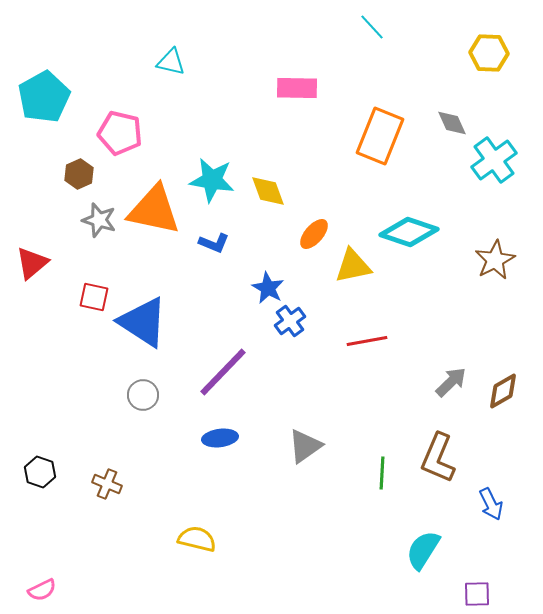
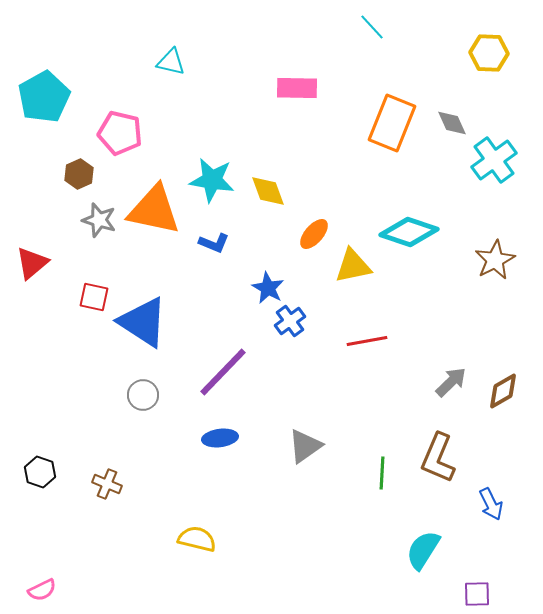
orange rectangle: moved 12 px right, 13 px up
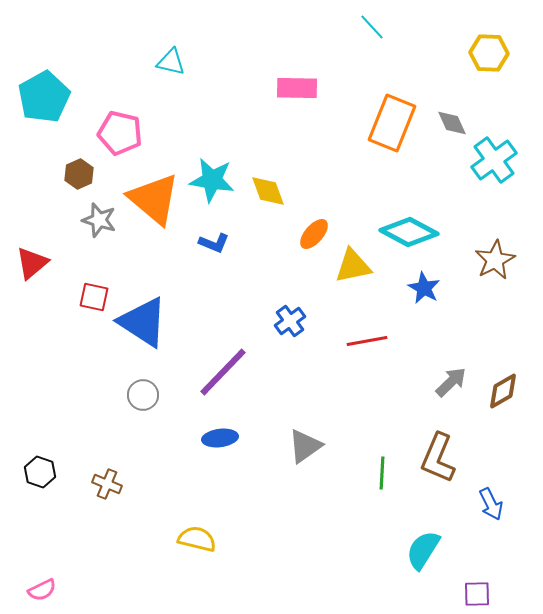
orange triangle: moved 11 px up; rotated 28 degrees clockwise
cyan diamond: rotated 10 degrees clockwise
blue star: moved 156 px right
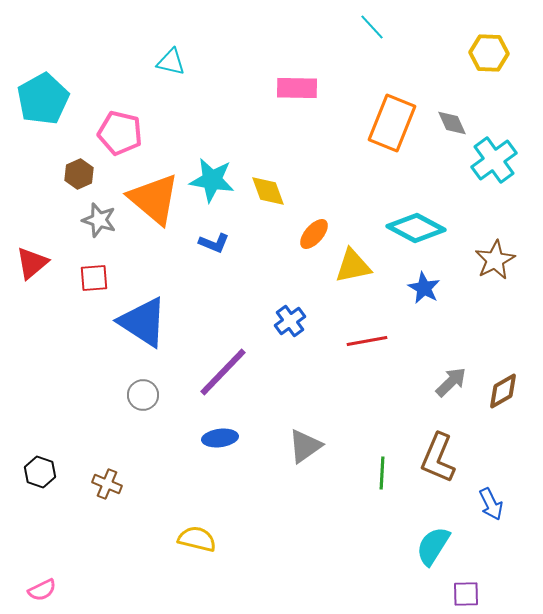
cyan pentagon: moved 1 px left, 2 px down
cyan diamond: moved 7 px right, 4 px up
red square: moved 19 px up; rotated 16 degrees counterclockwise
cyan semicircle: moved 10 px right, 4 px up
purple square: moved 11 px left
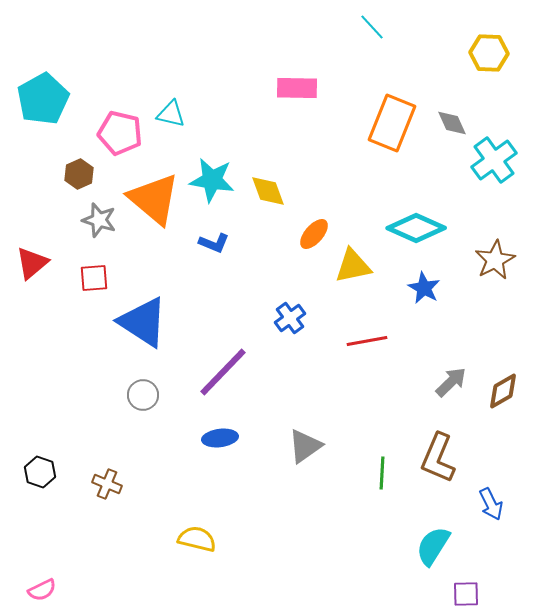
cyan triangle: moved 52 px down
cyan diamond: rotated 4 degrees counterclockwise
blue cross: moved 3 px up
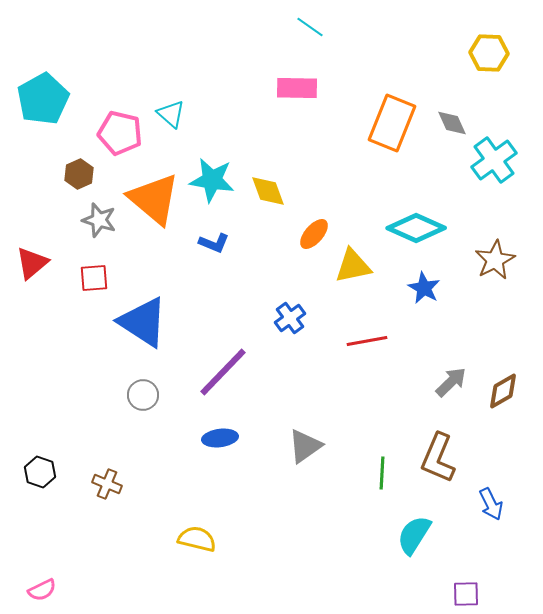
cyan line: moved 62 px left; rotated 12 degrees counterclockwise
cyan triangle: rotated 28 degrees clockwise
cyan semicircle: moved 19 px left, 11 px up
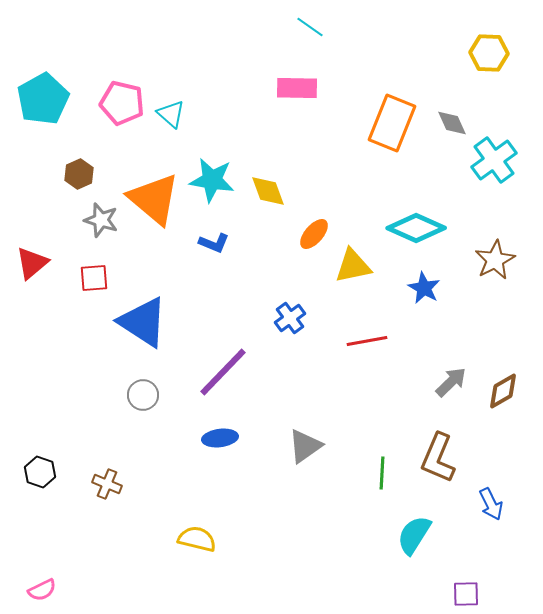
pink pentagon: moved 2 px right, 30 px up
gray star: moved 2 px right
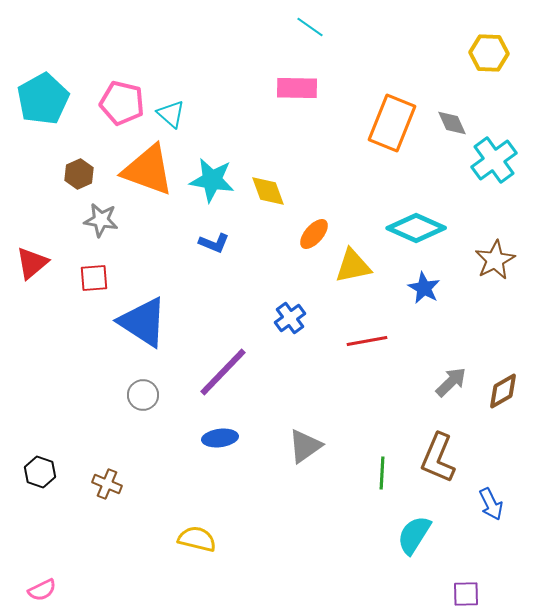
orange triangle: moved 6 px left, 29 px up; rotated 20 degrees counterclockwise
gray star: rotated 8 degrees counterclockwise
